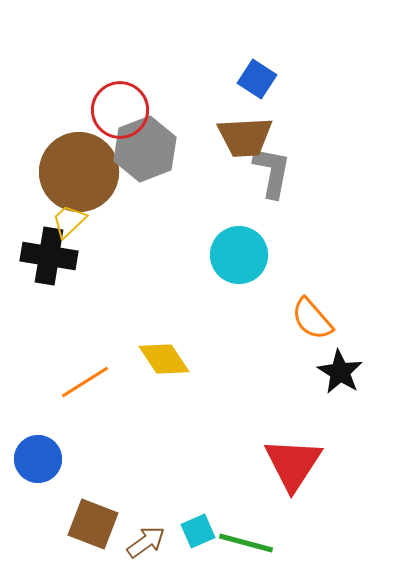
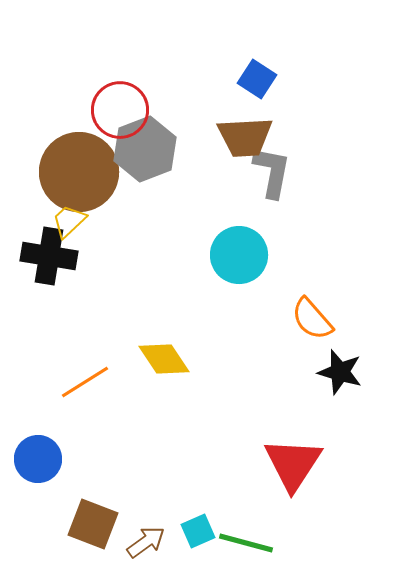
black star: rotated 15 degrees counterclockwise
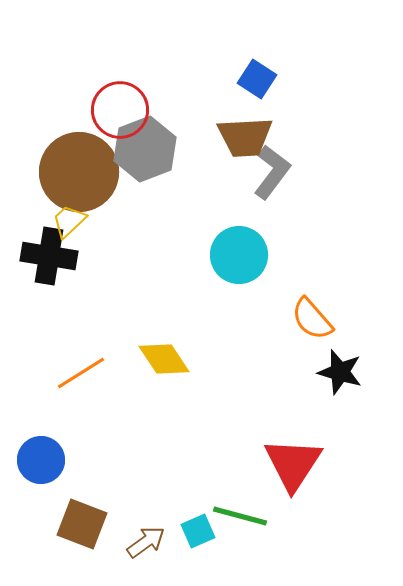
gray L-shape: rotated 26 degrees clockwise
orange line: moved 4 px left, 9 px up
blue circle: moved 3 px right, 1 px down
brown square: moved 11 px left
green line: moved 6 px left, 27 px up
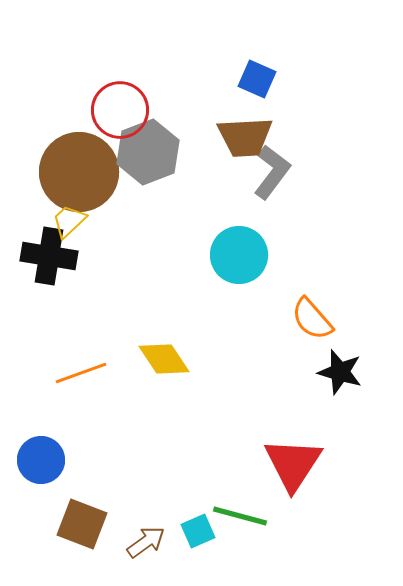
blue square: rotated 9 degrees counterclockwise
gray hexagon: moved 3 px right, 3 px down
orange line: rotated 12 degrees clockwise
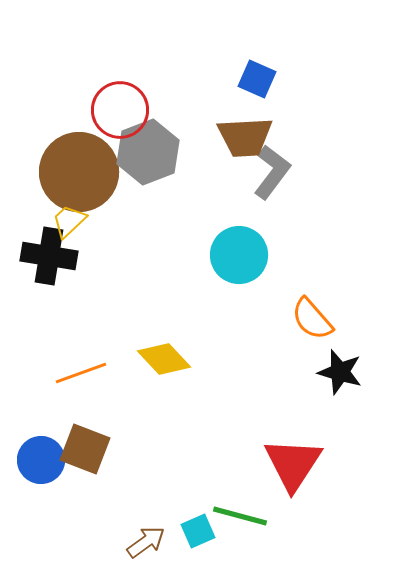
yellow diamond: rotated 10 degrees counterclockwise
brown square: moved 3 px right, 75 px up
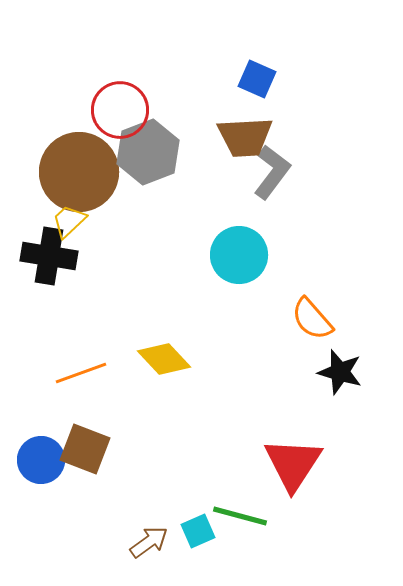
brown arrow: moved 3 px right
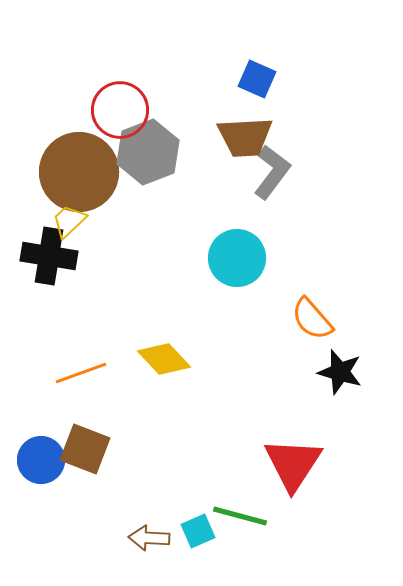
cyan circle: moved 2 px left, 3 px down
brown arrow: moved 4 px up; rotated 141 degrees counterclockwise
